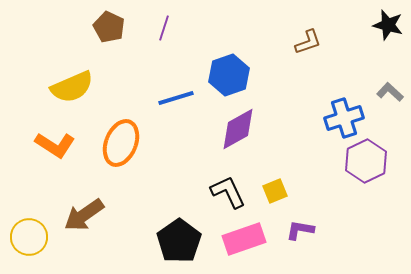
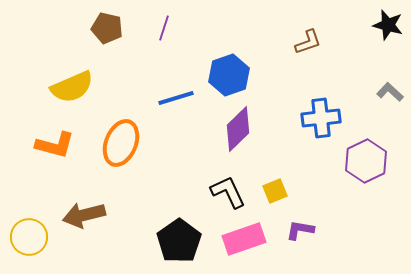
brown pentagon: moved 2 px left, 1 px down; rotated 12 degrees counterclockwise
blue cross: moved 23 px left; rotated 12 degrees clockwise
purple diamond: rotated 15 degrees counterclockwise
orange L-shape: rotated 18 degrees counterclockwise
brown arrow: rotated 21 degrees clockwise
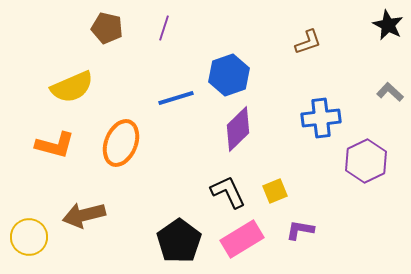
black star: rotated 12 degrees clockwise
pink rectangle: moved 2 px left; rotated 12 degrees counterclockwise
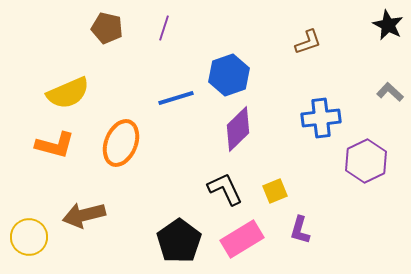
yellow semicircle: moved 4 px left, 6 px down
black L-shape: moved 3 px left, 3 px up
purple L-shape: rotated 84 degrees counterclockwise
